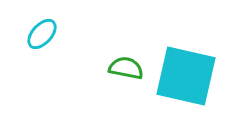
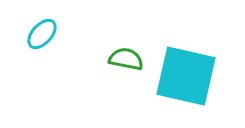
green semicircle: moved 9 px up
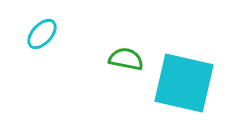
cyan square: moved 2 px left, 7 px down
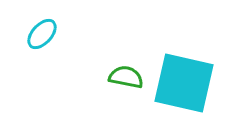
green semicircle: moved 18 px down
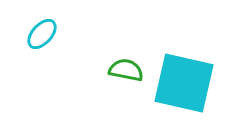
green semicircle: moved 7 px up
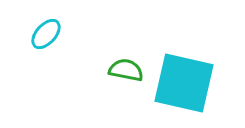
cyan ellipse: moved 4 px right
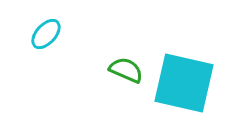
green semicircle: rotated 12 degrees clockwise
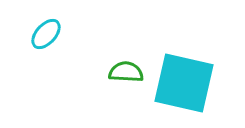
green semicircle: moved 2 px down; rotated 20 degrees counterclockwise
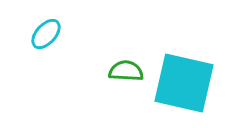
green semicircle: moved 1 px up
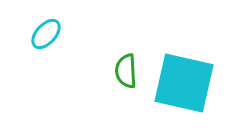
green semicircle: rotated 96 degrees counterclockwise
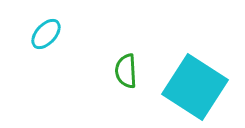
cyan square: moved 11 px right, 4 px down; rotated 20 degrees clockwise
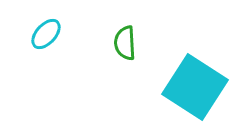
green semicircle: moved 1 px left, 28 px up
